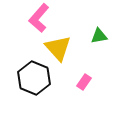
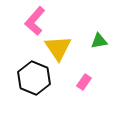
pink L-shape: moved 4 px left, 3 px down
green triangle: moved 5 px down
yellow triangle: rotated 8 degrees clockwise
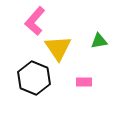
pink rectangle: rotated 56 degrees clockwise
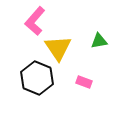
black hexagon: moved 3 px right
pink rectangle: rotated 21 degrees clockwise
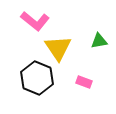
pink L-shape: rotated 92 degrees counterclockwise
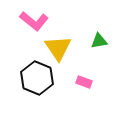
pink L-shape: moved 1 px left
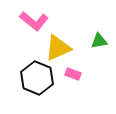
yellow triangle: rotated 40 degrees clockwise
pink rectangle: moved 11 px left, 8 px up
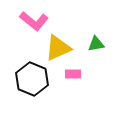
green triangle: moved 3 px left, 3 px down
pink rectangle: rotated 21 degrees counterclockwise
black hexagon: moved 5 px left, 1 px down
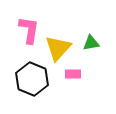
pink L-shape: moved 5 px left, 9 px down; rotated 120 degrees counterclockwise
green triangle: moved 5 px left, 1 px up
yellow triangle: rotated 24 degrees counterclockwise
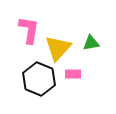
black hexagon: moved 7 px right
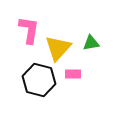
black hexagon: moved 1 px down; rotated 8 degrees counterclockwise
